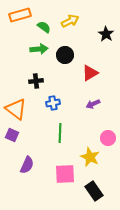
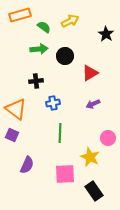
black circle: moved 1 px down
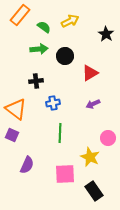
orange rectangle: rotated 35 degrees counterclockwise
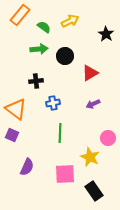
purple semicircle: moved 2 px down
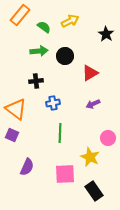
green arrow: moved 2 px down
